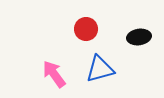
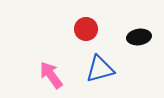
pink arrow: moved 3 px left, 1 px down
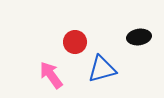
red circle: moved 11 px left, 13 px down
blue triangle: moved 2 px right
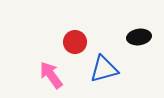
blue triangle: moved 2 px right
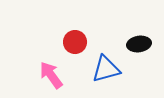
black ellipse: moved 7 px down
blue triangle: moved 2 px right
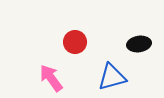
blue triangle: moved 6 px right, 8 px down
pink arrow: moved 3 px down
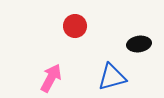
red circle: moved 16 px up
pink arrow: rotated 64 degrees clockwise
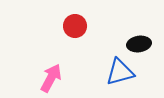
blue triangle: moved 8 px right, 5 px up
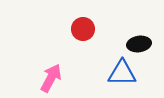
red circle: moved 8 px right, 3 px down
blue triangle: moved 2 px right, 1 px down; rotated 16 degrees clockwise
